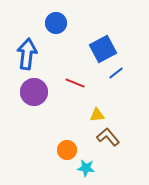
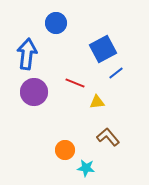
yellow triangle: moved 13 px up
orange circle: moved 2 px left
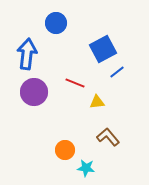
blue line: moved 1 px right, 1 px up
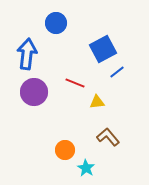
cyan star: rotated 24 degrees clockwise
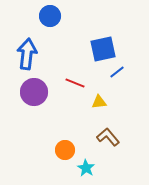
blue circle: moved 6 px left, 7 px up
blue square: rotated 16 degrees clockwise
yellow triangle: moved 2 px right
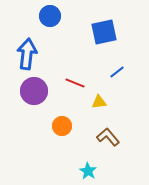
blue square: moved 1 px right, 17 px up
purple circle: moved 1 px up
orange circle: moved 3 px left, 24 px up
cyan star: moved 2 px right, 3 px down
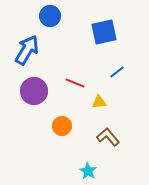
blue arrow: moved 4 px up; rotated 24 degrees clockwise
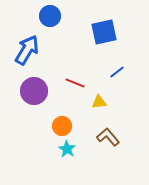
cyan star: moved 21 px left, 22 px up
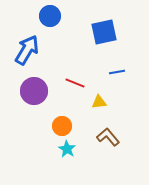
blue line: rotated 28 degrees clockwise
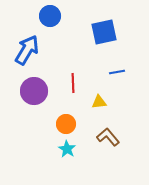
red line: moved 2 px left; rotated 66 degrees clockwise
orange circle: moved 4 px right, 2 px up
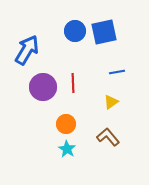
blue circle: moved 25 px right, 15 px down
purple circle: moved 9 px right, 4 px up
yellow triangle: moved 12 px right; rotated 28 degrees counterclockwise
